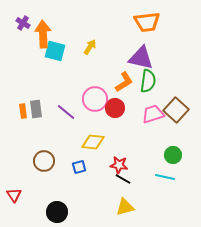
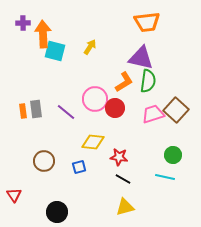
purple cross: rotated 32 degrees counterclockwise
red star: moved 8 px up
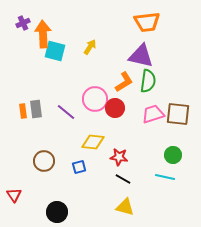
purple cross: rotated 24 degrees counterclockwise
purple triangle: moved 2 px up
brown square: moved 2 px right, 4 px down; rotated 35 degrees counterclockwise
yellow triangle: rotated 30 degrees clockwise
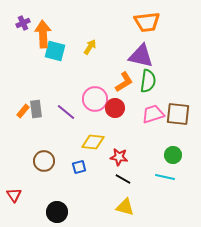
orange rectangle: rotated 48 degrees clockwise
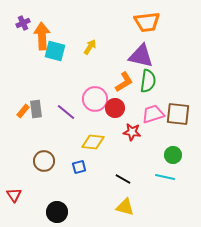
orange arrow: moved 1 px left, 2 px down
red star: moved 13 px right, 25 px up
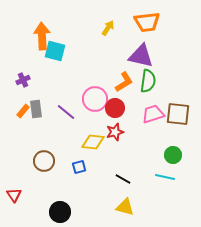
purple cross: moved 57 px down
yellow arrow: moved 18 px right, 19 px up
red star: moved 17 px left; rotated 24 degrees counterclockwise
black circle: moved 3 px right
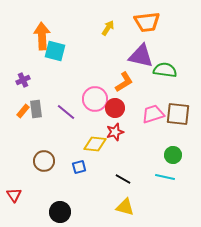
green semicircle: moved 17 px right, 11 px up; rotated 90 degrees counterclockwise
yellow diamond: moved 2 px right, 2 px down
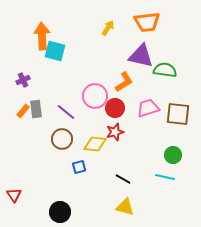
pink circle: moved 3 px up
pink trapezoid: moved 5 px left, 6 px up
brown circle: moved 18 px right, 22 px up
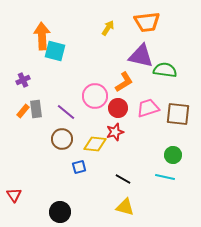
red circle: moved 3 px right
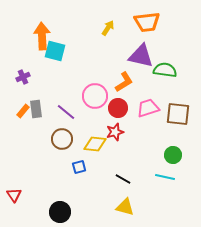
purple cross: moved 3 px up
